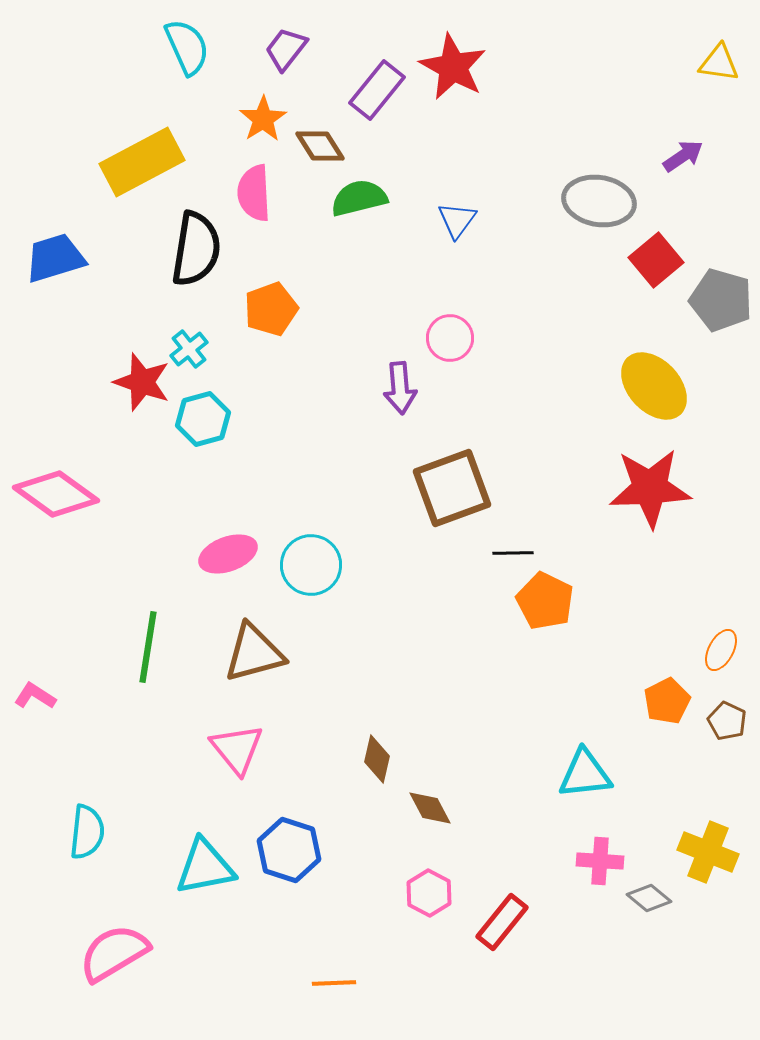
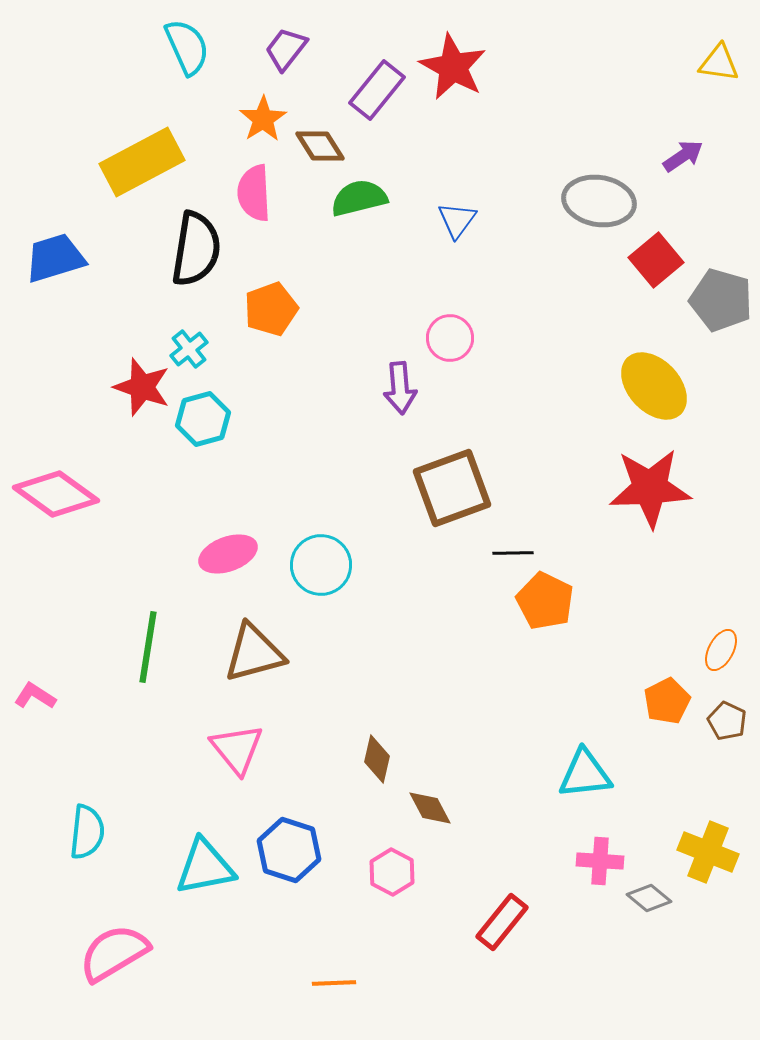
red star at (142, 382): moved 5 px down
cyan circle at (311, 565): moved 10 px right
pink hexagon at (429, 893): moved 37 px left, 21 px up
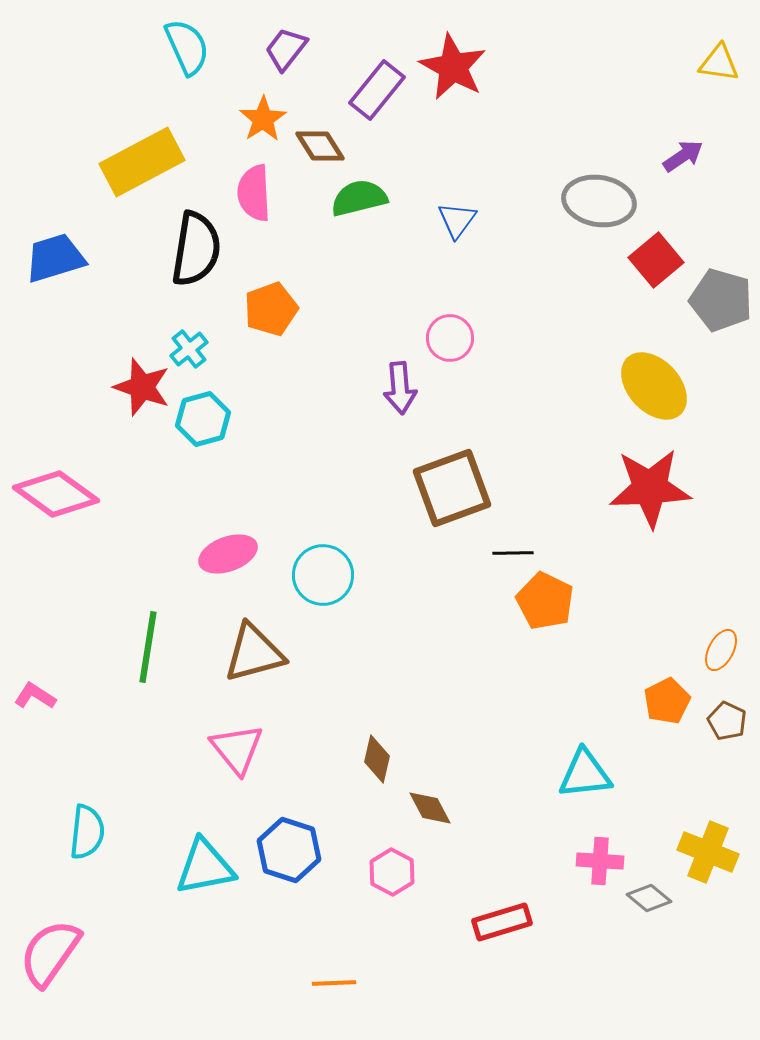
cyan circle at (321, 565): moved 2 px right, 10 px down
red rectangle at (502, 922): rotated 34 degrees clockwise
pink semicircle at (114, 953): moved 64 px left; rotated 24 degrees counterclockwise
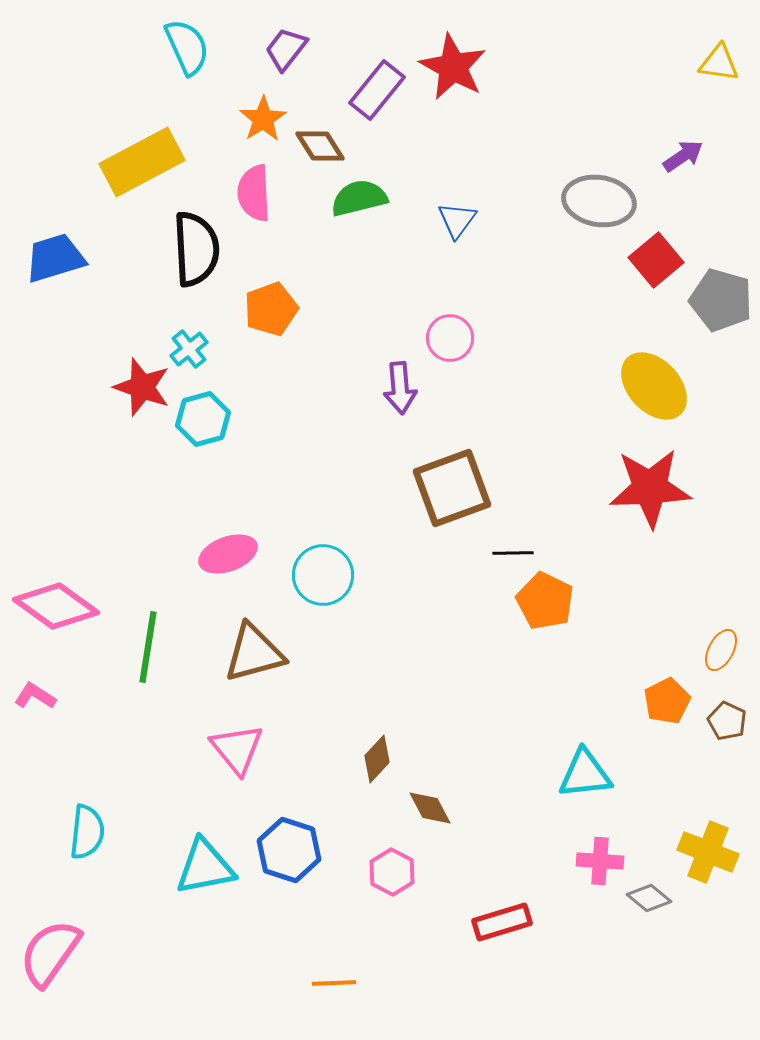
black semicircle at (196, 249): rotated 12 degrees counterclockwise
pink diamond at (56, 494): moved 112 px down
brown diamond at (377, 759): rotated 30 degrees clockwise
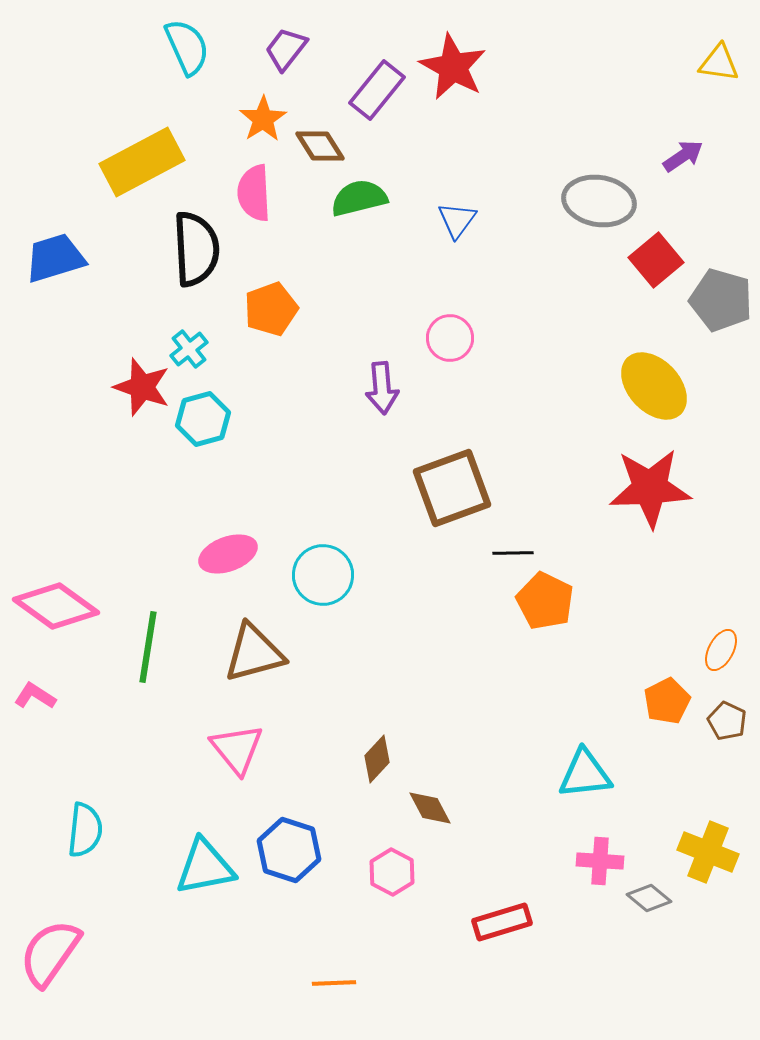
purple arrow at (400, 388): moved 18 px left
cyan semicircle at (87, 832): moved 2 px left, 2 px up
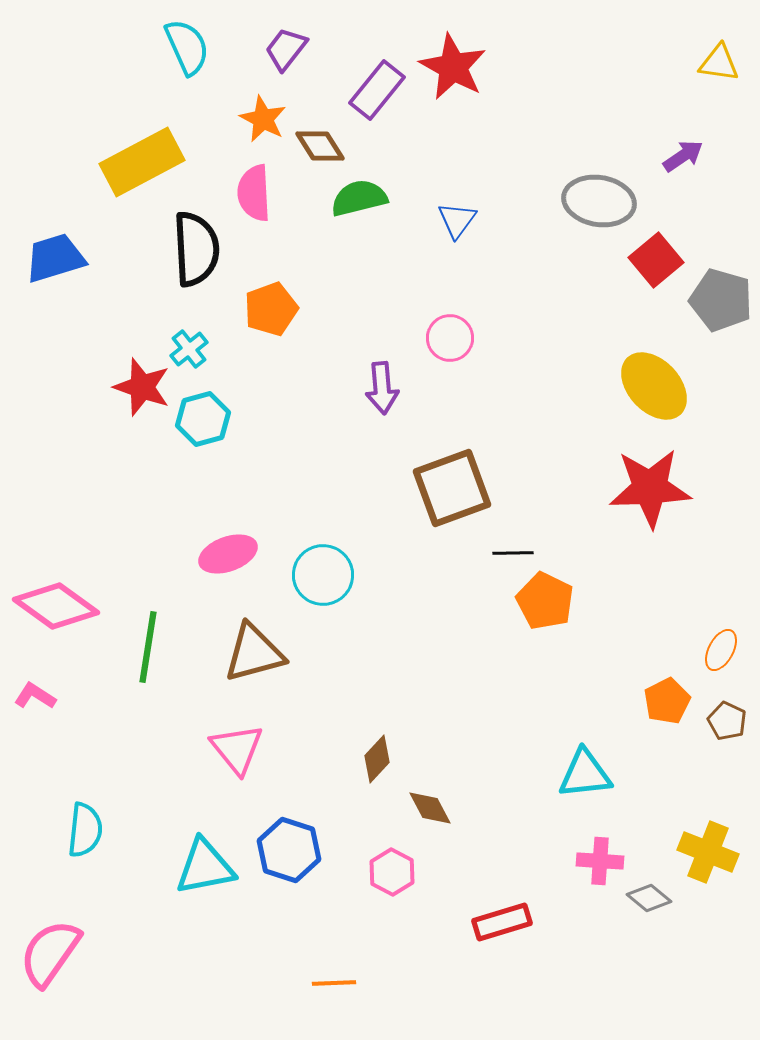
orange star at (263, 119): rotated 12 degrees counterclockwise
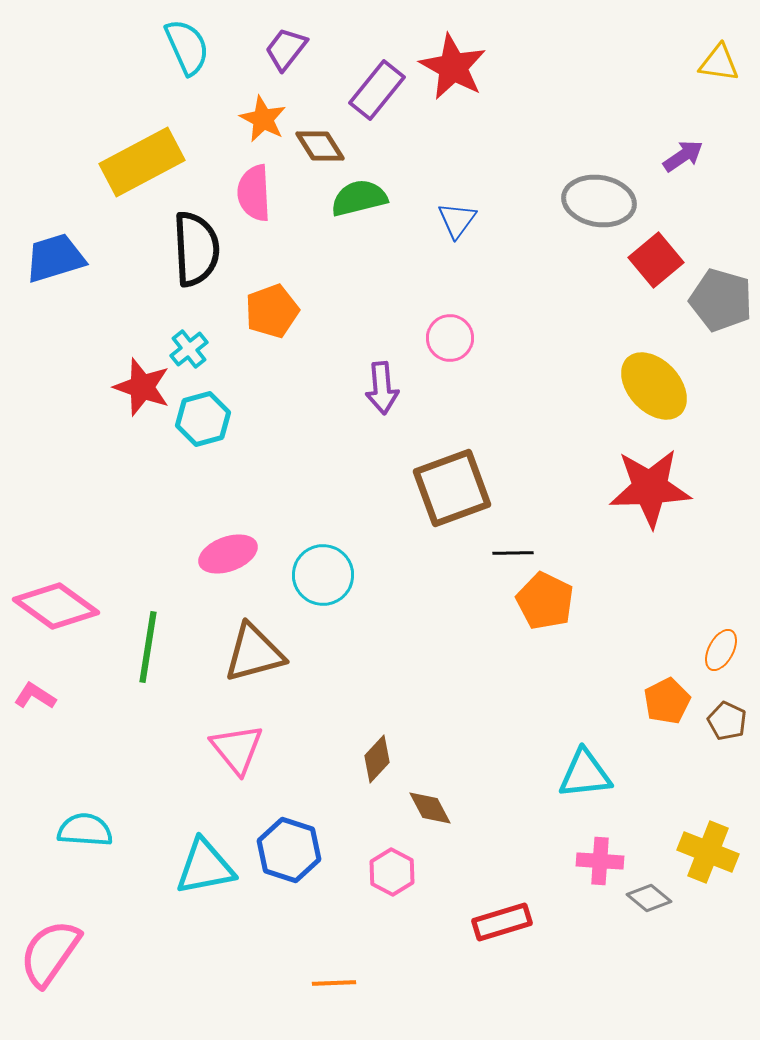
orange pentagon at (271, 309): moved 1 px right, 2 px down
cyan semicircle at (85, 830): rotated 92 degrees counterclockwise
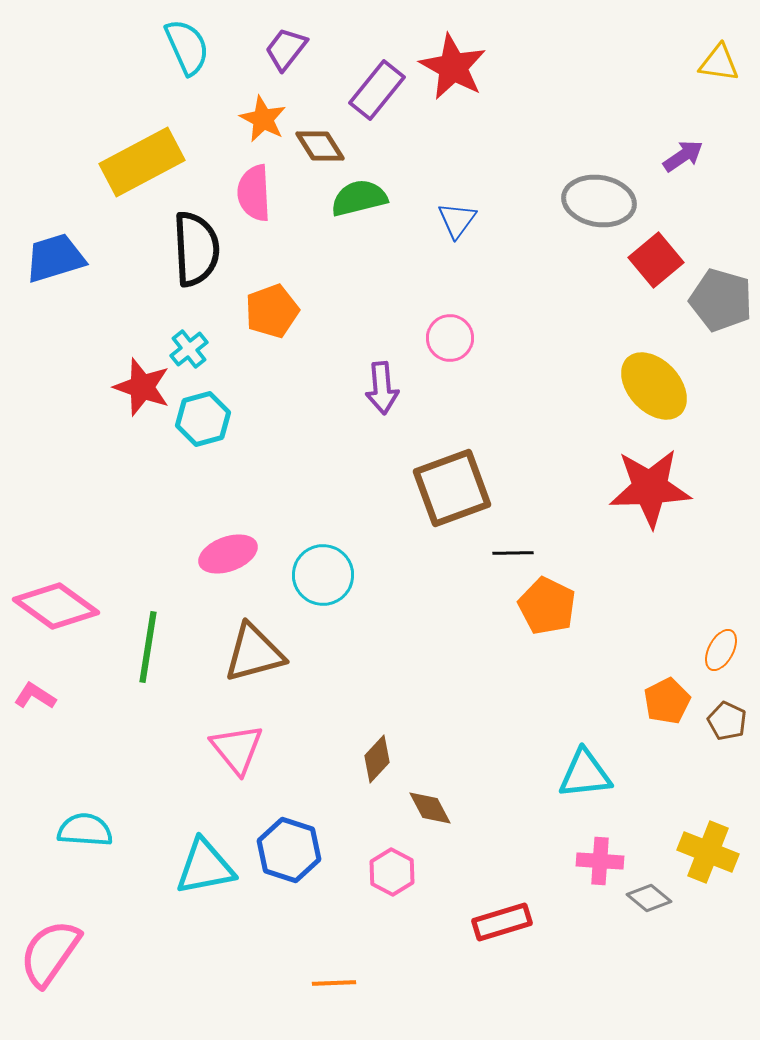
orange pentagon at (545, 601): moved 2 px right, 5 px down
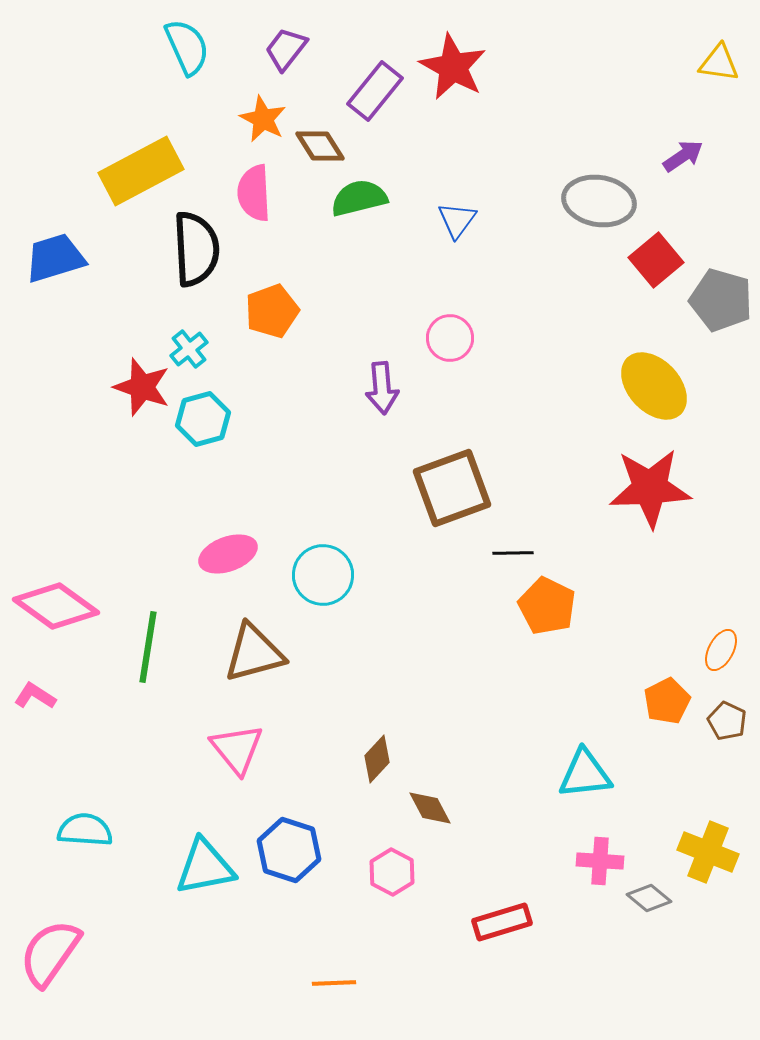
purple rectangle at (377, 90): moved 2 px left, 1 px down
yellow rectangle at (142, 162): moved 1 px left, 9 px down
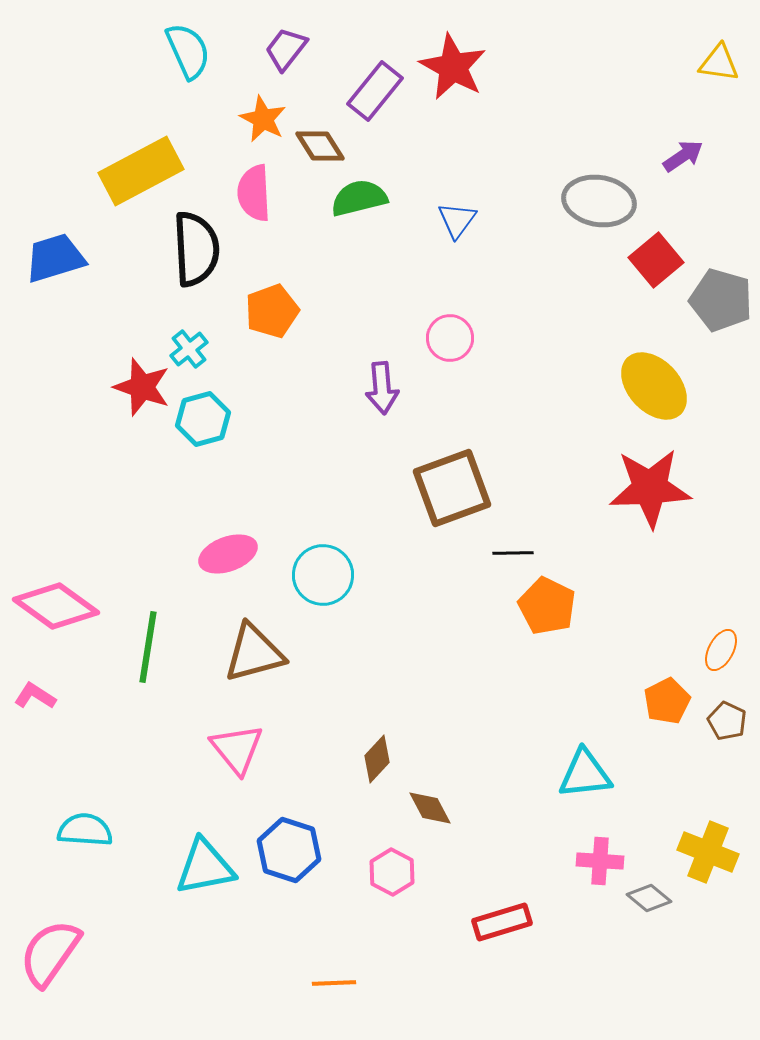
cyan semicircle at (187, 47): moved 1 px right, 4 px down
